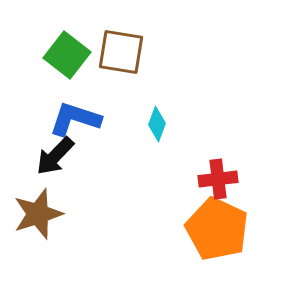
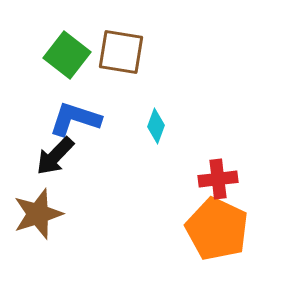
cyan diamond: moved 1 px left, 2 px down
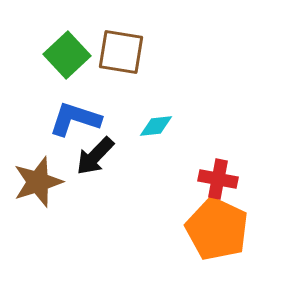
green square: rotated 9 degrees clockwise
cyan diamond: rotated 64 degrees clockwise
black arrow: moved 40 px right
red cross: rotated 18 degrees clockwise
brown star: moved 32 px up
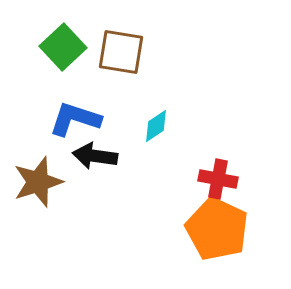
green square: moved 4 px left, 8 px up
cyan diamond: rotated 28 degrees counterclockwise
black arrow: rotated 54 degrees clockwise
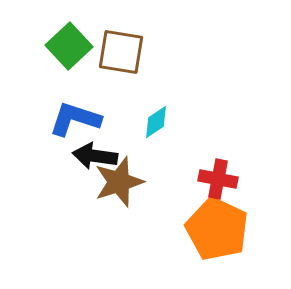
green square: moved 6 px right, 1 px up
cyan diamond: moved 4 px up
brown star: moved 81 px right
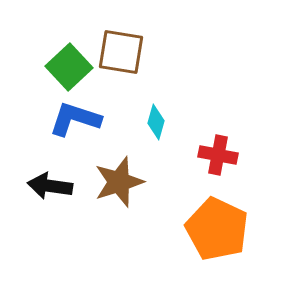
green square: moved 21 px down
cyan diamond: rotated 40 degrees counterclockwise
black arrow: moved 45 px left, 30 px down
red cross: moved 24 px up
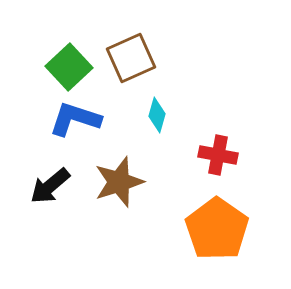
brown square: moved 10 px right, 6 px down; rotated 33 degrees counterclockwise
cyan diamond: moved 1 px right, 7 px up
black arrow: rotated 48 degrees counterclockwise
orange pentagon: rotated 10 degrees clockwise
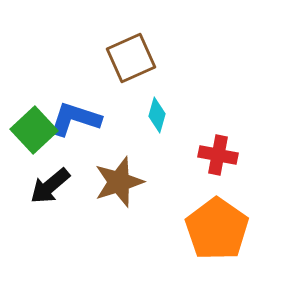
green square: moved 35 px left, 63 px down
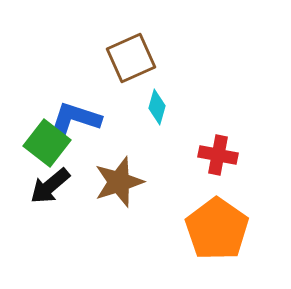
cyan diamond: moved 8 px up
green square: moved 13 px right, 13 px down; rotated 9 degrees counterclockwise
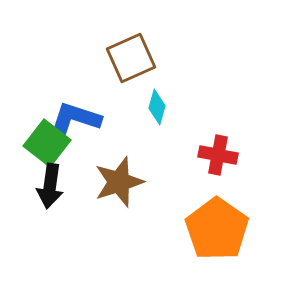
black arrow: rotated 42 degrees counterclockwise
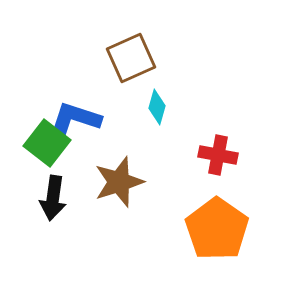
black arrow: moved 3 px right, 12 px down
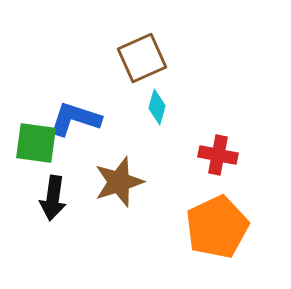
brown square: moved 11 px right
green square: moved 11 px left; rotated 30 degrees counterclockwise
orange pentagon: moved 2 px up; rotated 12 degrees clockwise
